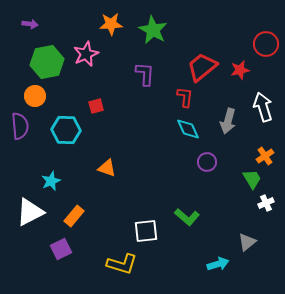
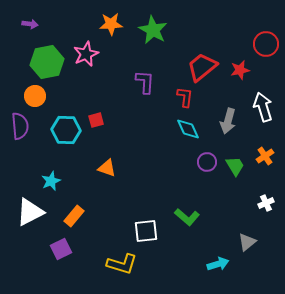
purple L-shape: moved 8 px down
red square: moved 14 px down
green trapezoid: moved 17 px left, 13 px up
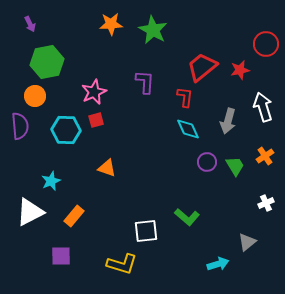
purple arrow: rotated 56 degrees clockwise
pink star: moved 8 px right, 38 px down
purple square: moved 7 px down; rotated 25 degrees clockwise
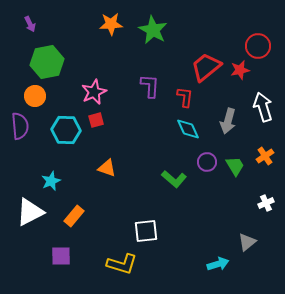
red circle: moved 8 px left, 2 px down
red trapezoid: moved 4 px right
purple L-shape: moved 5 px right, 4 px down
green L-shape: moved 13 px left, 38 px up
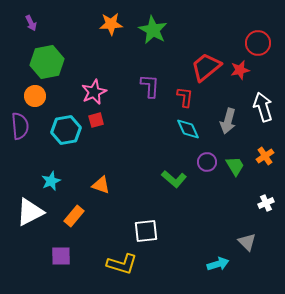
purple arrow: moved 1 px right, 1 px up
red circle: moved 3 px up
cyan hexagon: rotated 12 degrees counterclockwise
orange triangle: moved 6 px left, 17 px down
gray triangle: rotated 36 degrees counterclockwise
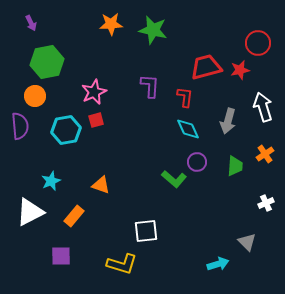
green star: rotated 16 degrees counterclockwise
red trapezoid: rotated 24 degrees clockwise
orange cross: moved 2 px up
purple circle: moved 10 px left
green trapezoid: rotated 35 degrees clockwise
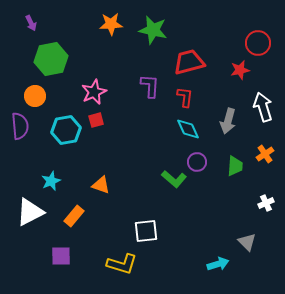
green hexagon: moved 4 px right, 3 px up
red trapezoid: moved 17 px left, 5 px up
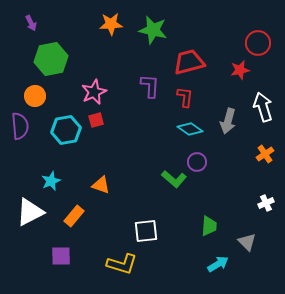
cyan diamond: moved 2 px right; rotated 30 degrees counterclockwise
green trapezoid: moved 26 px left, 60 px down
cyan arrow: rotated 15 degrees counterclockwise
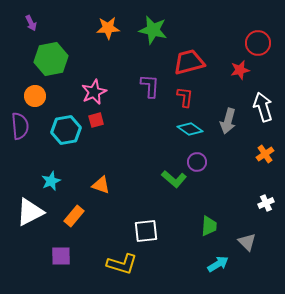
orange star: moved 3 px left, 4 px down
